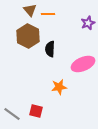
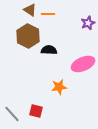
brown triangle: rotated 16 degrees counterclockwise
black semicircle: moved 1 px left, 1 px down; rotated 91 degrees clockwise
gray line: rotated 12 degrees clockwise
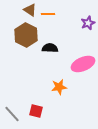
brown hexagon: moved 2 px left, 1 px up
black semicircle: moved 1 px right, 2 px up
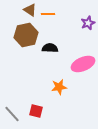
brown hexagon: rotated 20 degrees clockwise
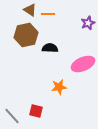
gray line: moved 2 px down
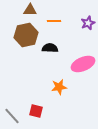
brown triangle: rotated 32 degrees counterclockwise
orange line: moved 6 px right, 7 px down
